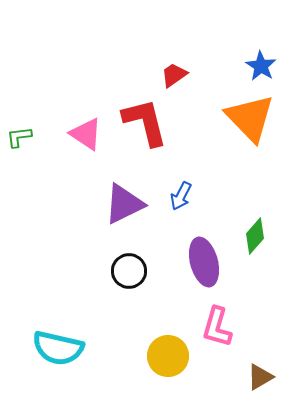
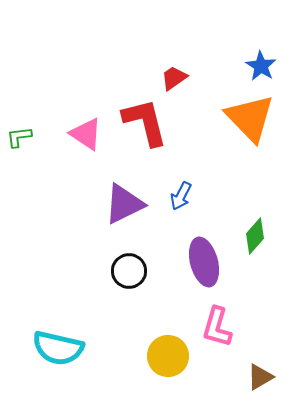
red trapezoid: moved 3 px down
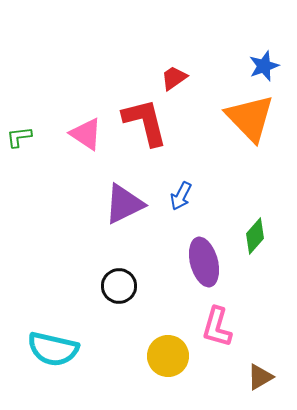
blue star: moved 3 px right; rotated 20 degrees clockwise
black circle: moved 10 px left, 15 px down
cyan semicircle: moved 5 px left, 1 px down
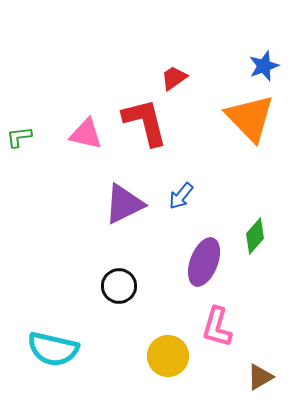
pink triangle: rotated 21 degrees counterclockwise
blue arrow: rotated 12 degrees clockwise
purple ellipse: rotated 36 degrees clockwise
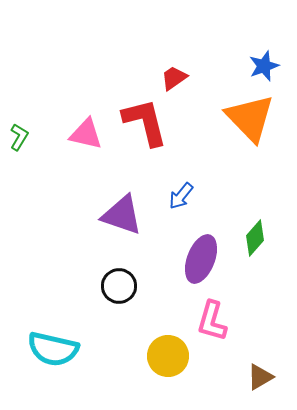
green L-shape: rotated 128 degrees clockwise
purple triangle: moved 2 px left, 11 px down; rotated 45 degrees clockwise
green diamond: moved 2 px down
purple ellipse: moved 3 px left, 3 px up
pink L-shape: moved 5 px left, 6 px up
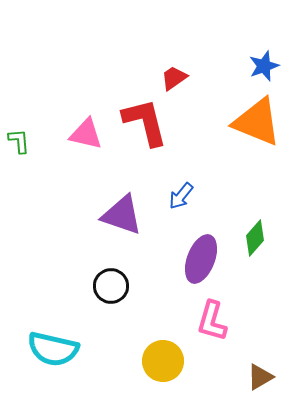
orange triangle: moved 7 px right, 4 px down; rotated 24 degrees counterclockwise
green L-shape: moved 4 px down; rotated 36 degrees counterclockwise
black circle: moved 8 px left
yellow circle: moved 5 px left, 5 px down
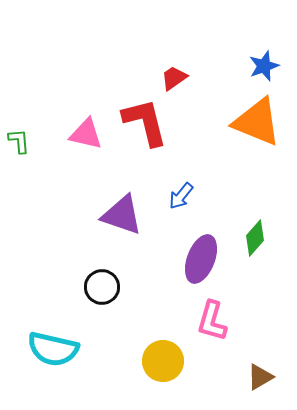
black circle: moved 9 px left, 1 px down
